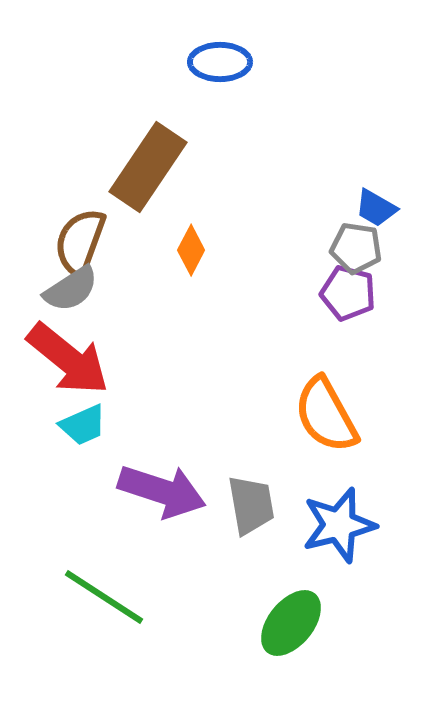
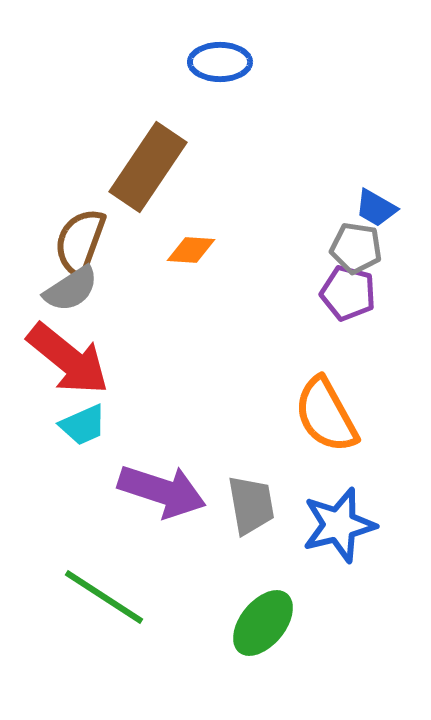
orange diamond: rotated 66 degrees clockwise
green ellipse: moved 28 px left
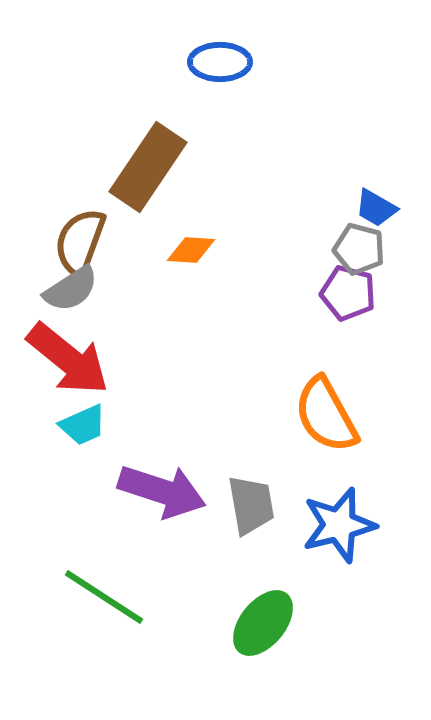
gray pentagon: moved 3 px right, 1 px down; rotated 6 degrees clockwise
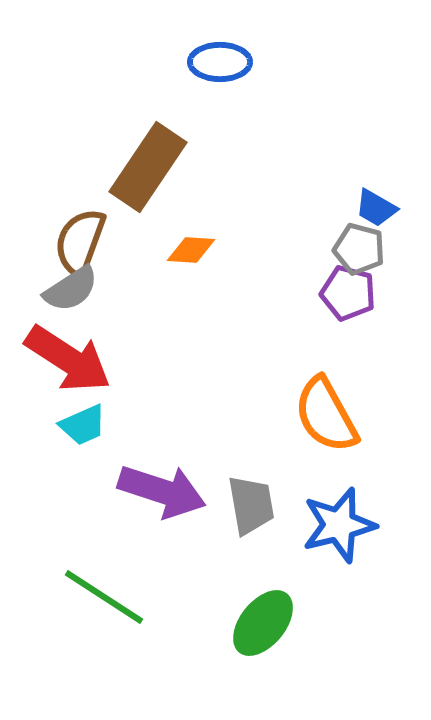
red arrow: rotated 6 degrees counterclockwise
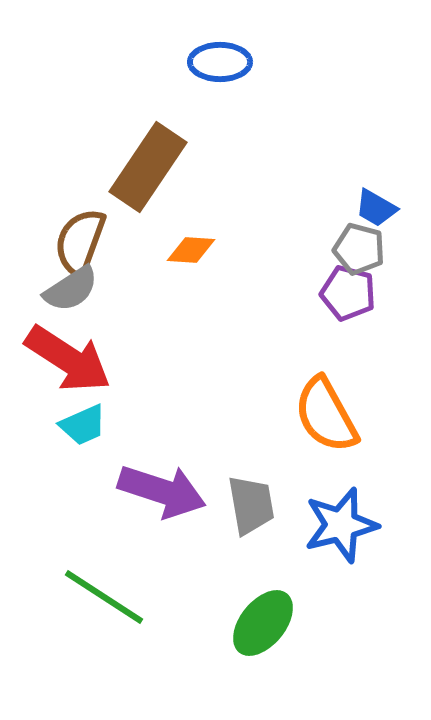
blue star: moved 2 px right
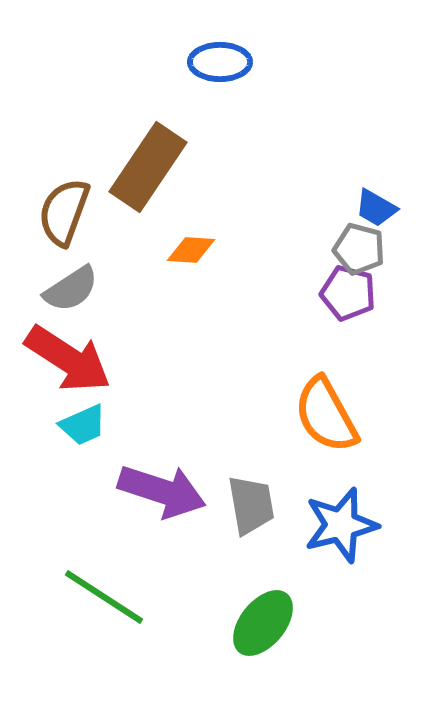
brown semicircle: moved 16 px left, 30 px up
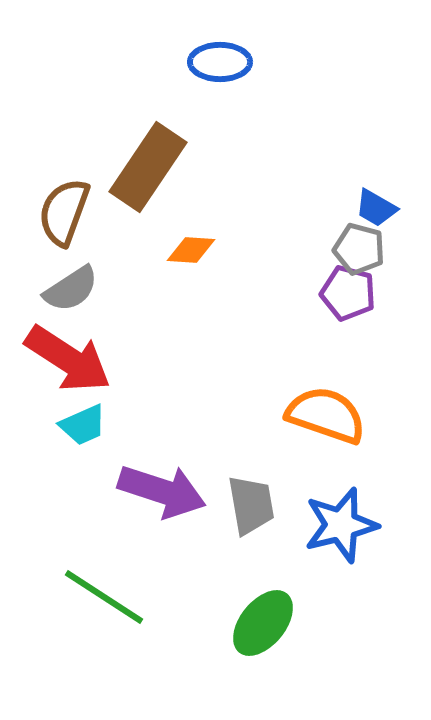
orange semicircle: rotated 138 degrees clockwise
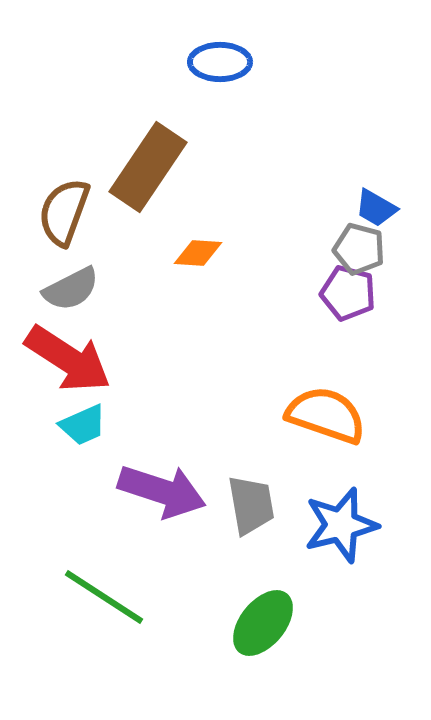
orange diamond: moved 7 px right, 3 px down
gray semicircle: rotated 6 degrees clockwise
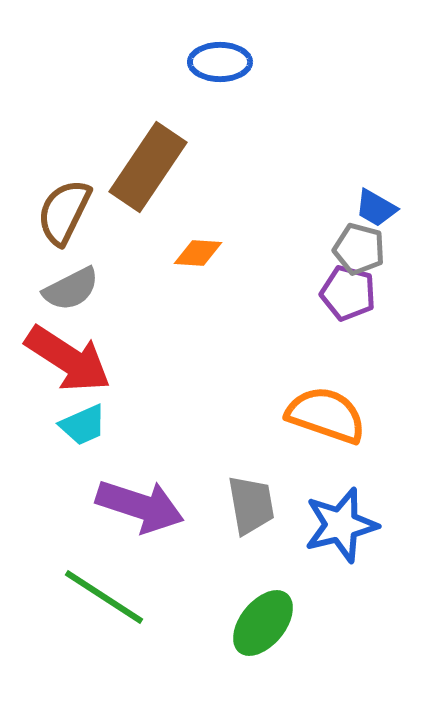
brown semicircle: rotated 6 degrees clockwise
purple arrow: moved 22 px left, 15 px down
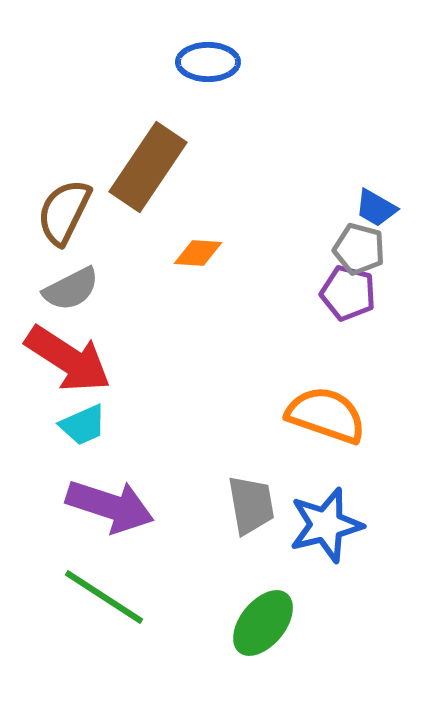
blue ellipse: moved 12 px left
purple arrow: moved 30 px left
blue star: moved 15 px left
